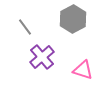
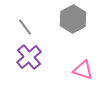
purple cross: moved 13 px left
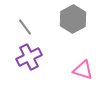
purple cross: rotated 15 degrees clockwise
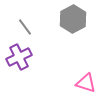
purple cross: moved 10 px left
pink triangle: moved 3 px right, 13 px down
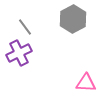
purple cross: moved 4 px up
pink triangle: rotated 15 degrees counterclockwise
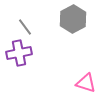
purple cross: rotated 15 degrees clockwise
pink triangle: rotated 15 degrees clockwise
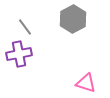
purple cross: moved 1 px down
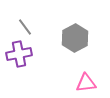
gray hexagon: moved 2 px right, 19 px down
pink triangle: rotated 25 degrees counterclockwise
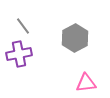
gray line: moved 2 px left, 1 px up
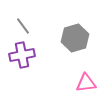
gray hexagon: rotated 12 degrees clockwise
purple cross: moved 3 px right, 1 px down
